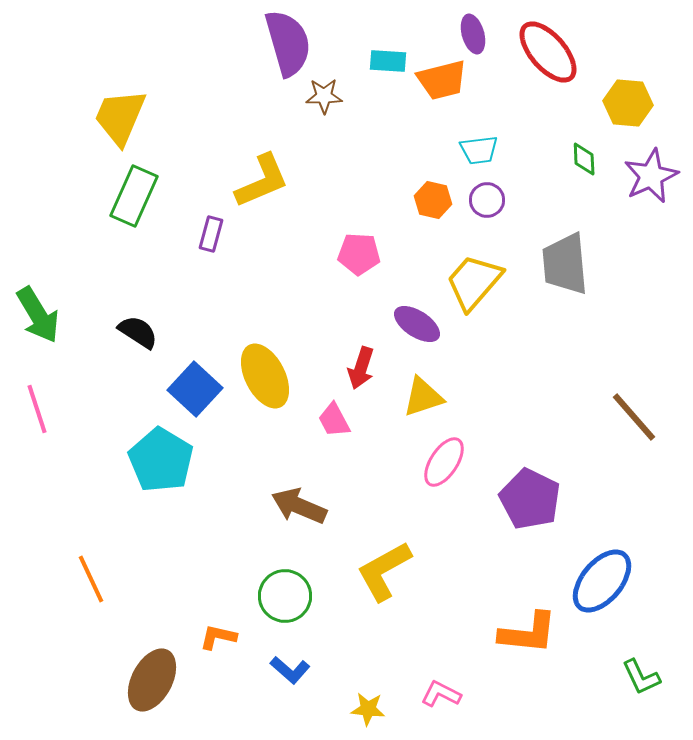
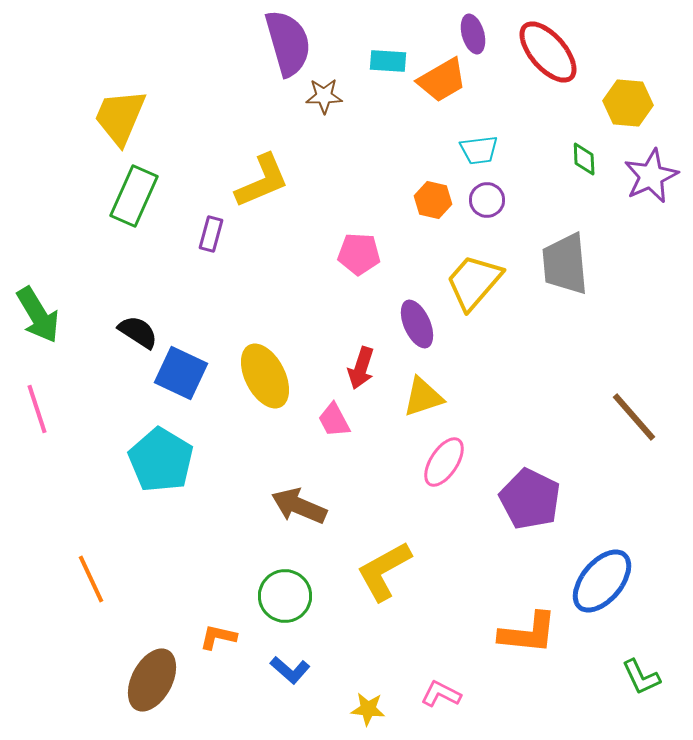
orange trapezoid at (442, 80): rotated 16 degrees counterclockwise
purple ellipse at (417, 324): rotated 33 degrees clockwise
blue square at (195, 389): moved 14 px left, 16 px up; rotated 18 degrees counterclockwise
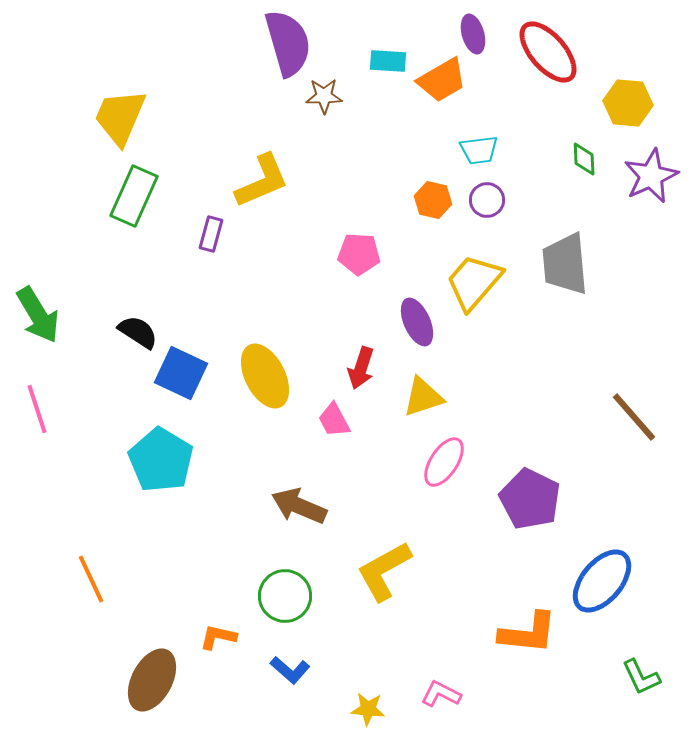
purple ellipse at (417, 324): moved 2 px up
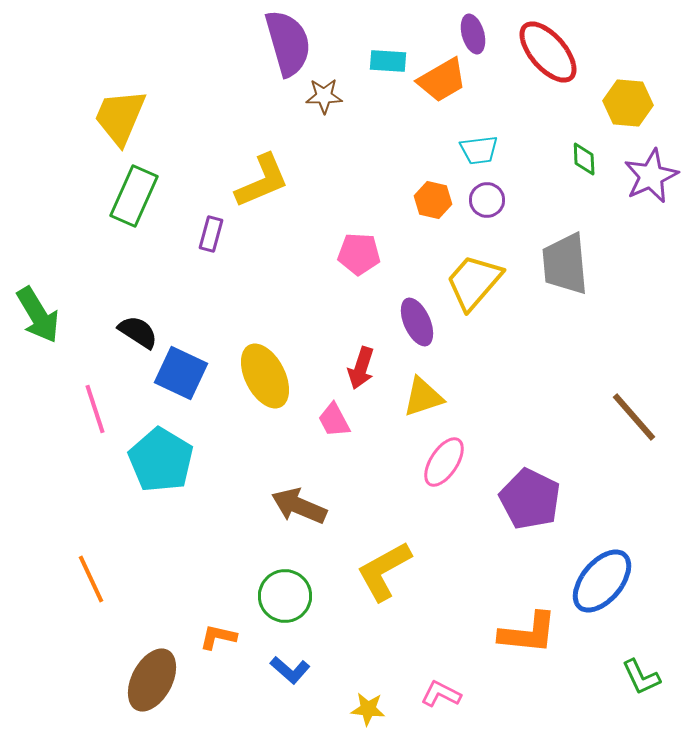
pink line at (37, 409): moved 58 px right
